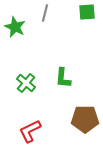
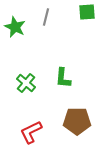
gray line: moved 1 px right, 4 px down
brown pentagon: moved 8 px left, 2 px down
red L-shape: moved 1 px right, 1 px down
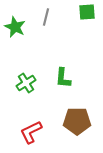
green cross: rotated 18 degrees clockwise
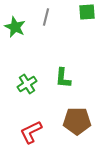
green cross: moved 1 px right, 1 px down
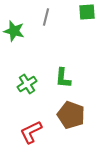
green star: moved 1 px left, 4 px down; rotated 10 degrees counterclockwise
brown pentagon: moved 6 px left, 6 px up; rotated 20 degrees clockwise
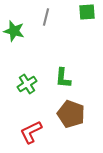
brown pentagon: moved 1 px up
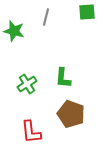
red L-shape: rotated 70 degrees counterclockwise
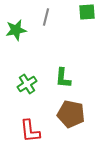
green star: moved 2 px right, 1 px up; rotated 25 degrees counterclockwise
brown pentagon: rotated 8 degrees counterclockwise
red L-shape: moved 1 px left, 1 px up
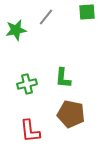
gray line: rotated 24 degrees clockwise
green cross: rotated 18 degrees clockwise
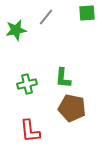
green square: moved 1 px down
brown pentagon: moved 1 px right, 6 px up
